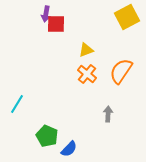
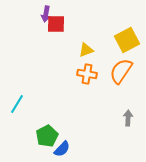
yellow square: moved 23 px down
orange cross: rotated 30 degrees counterclockwise
gray arrow: moved 20 px right, 4 px down
green pentagon: rotated 20 degrees clockwise
blue semicircle: moved 7 px left
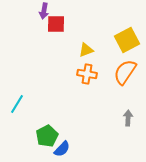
purple arrow: moved 2 px left, 3 px up
orange semicircle: moved 4 px right, 1 px down
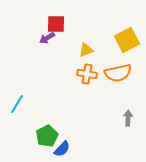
purple arrow: moved 3 px right, 27 px down; rotated 49 degrees clockwise
orange semicircle: moved 7 px left, 1 px down; rotated 136 degrees counterclockwise
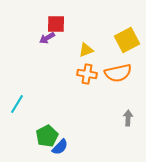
blue semicircle: moved 2 px left, 2 px up
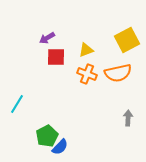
red square: moved 33 px down
orange cross: rotated 12 degrees clockwise
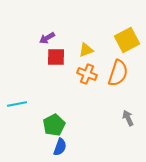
orange semicircle: rotated 60 degrees counterclockwise
cyan line: rotated 48 degrees clockwise
gray arrow: rotated 28 degrees counterclockwise
green pentagon: moved 7 px right, 11 px up
blue semicircle: rotated 24 degrees counterclockwise
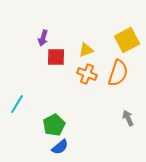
purple arrow: moved 4 px left; rotated 42 degrees counterclockwise
cyan line: rotated 48 degrees counterclockwise
blue semicircle: rotated 30 degrees clockwise
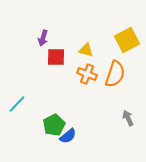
yellow triangle: rotated 35 degrees clockwise
orange semicircle: moved 3 px left, 1 px down
cyan line: rotated 12 degrees clockwise
blue semicircle: moved 8 px right, 11 px up
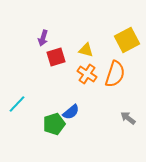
red square: rotated 18 degrees counterclockwise
orange cross: rotated 12 degrees clockwise
gray arrow: rotated 28 degrees counterclockwise
green pentagon: moved 1 px up; rotated 10 degrees clockwise
blue semicircle: moved 3 px right, 24 px up
